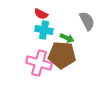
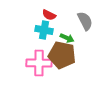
red semicircle: moved 8 px right, 1 px down
gray semicircle: moved 2 px left
brown pentagon: rotated 8 degrees clockwise
pink cross: rotated 15 degrees counterclockwise
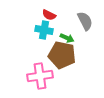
pink cross: moved 1 px right, 13 px down; rotated 10 degrees counterclockwise
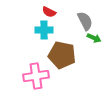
red semicircle: moved 3 px up
cyan cross: rotated 12 degrees counterclockwise
green arrow: moved 27 px right
pink cross: moved 4 px left
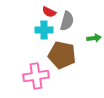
gray semicircle: moved 18 px left; rotated 42 degrees clockwise
green arrow: rotated 32 degrees counterclockwise
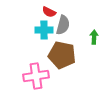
gray semicircle: moved 4 px left, 4 px down
green arrow: moved 1 px up; rotated 80 degrees counterclockwise
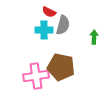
brown pentagon: moved 1 px left, 12 px down
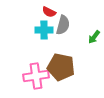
green arrow: rotated 144 degrees counterclockwise
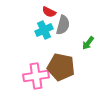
cyan cross: rotated 24 degrees counterclockwise
green arrow: moved 6 px left, 6 px down
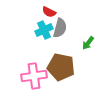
gray semicircle: moved 3 px left, 3 px down
pink cross: moved 2 px left
